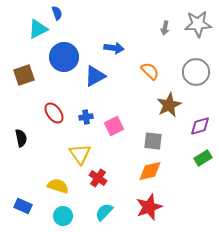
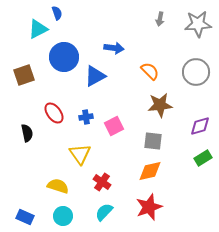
gray arrow: moved 5 px left, 9 px up
brown star: moved 9 px left; rotated 20 degrees clockwise
black semicircle: moved 6 px right, 5 px up
red cross: moved 4 px right, 4 px down
blue rectangle: moved 2 px right, 11 px down
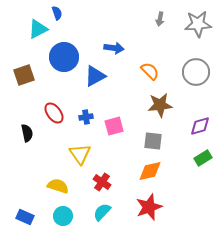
pink square: rotated 12 degrees clockwise
cyan semicircle: moved 2 px left
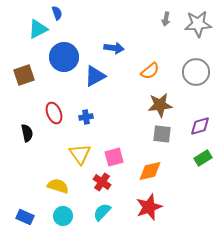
gray arrow: moved 6 px right
orange semicircle: rotated 96 degrees clockwise
red ellipse: rotated 15 degrees clockwise
pink square: moved 31 px down
gray square: moved 9 px right, 7 px up
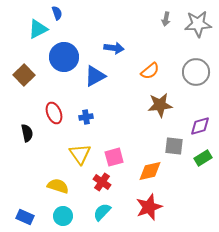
brown square: rotated 25 degrees counterclockwise
gray square: moved 12 px right, 12 px down
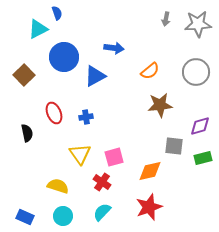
green rectangle: rotated 18 degrees clockwise
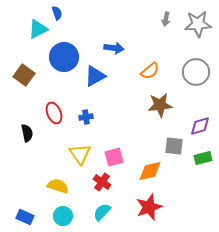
brown square: rotated 10 degrees counterclockwise
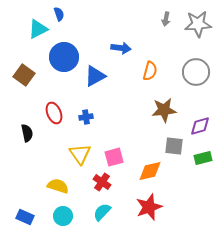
blue semicircle: moved 2 px right, 1 px down
blue arrow: moved 7 px right
orange semicircle: rotated 36 degrees counterclockwise
brown star: moved 4 px right, 5 px down
